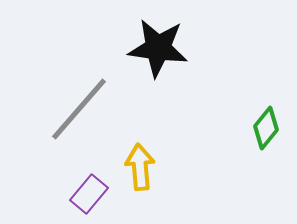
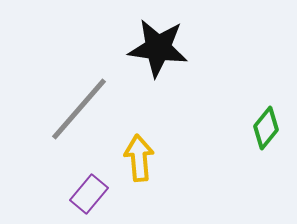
yellow arrow: moved 1 px left, 9 px up
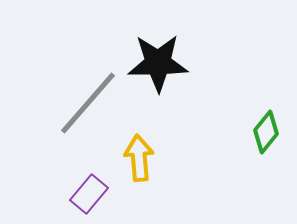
black star: moved 15 px down; rotated 8 degrees counterclockwise
gray line: moved 9 px right, 6 px up
green diamond: moved 4 px down
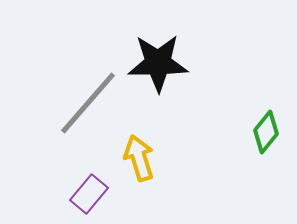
yellow arrow: rotated 12 degrees counterclockwise
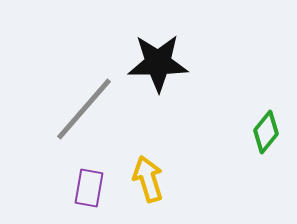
gray line: moved 4 px left, 6 px down
yellow arrow: moved 9 px right, 21 px down
purple rectangle: moved 6 px up; rotated 30 degrees counterclockwise
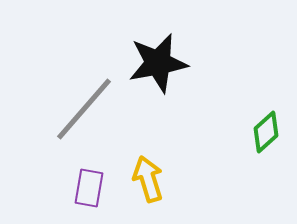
black star: rotated 10 degrees counterclockwise
green diamond: rotated 9 degrees clockwise
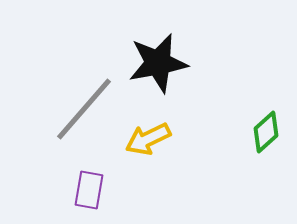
yellow arrow: moved 40 px up; rotated 99 degrees counterclockwise
purple rectangle: moved 2 px down
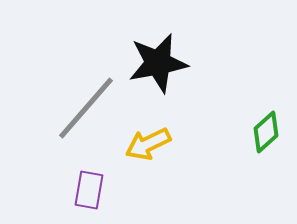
gray line: moved 2 px right, 1 px up
yellow arrow: moved 5 px down
